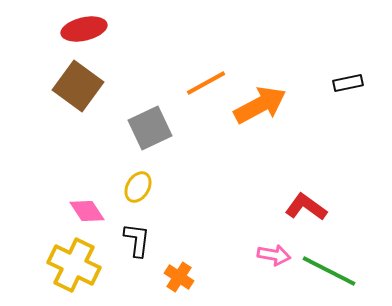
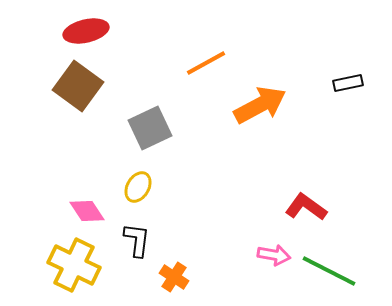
red ellipse: moved 2 px right, 2 px down
orange line: moved 20 px up
orange cross: moved 5 px left
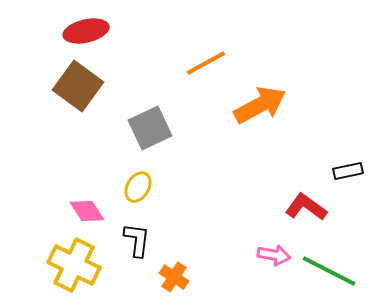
black rectangle: moved 88 px down
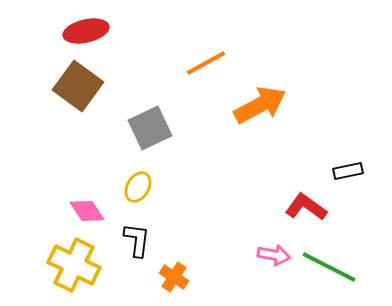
green line: moved 4 px up
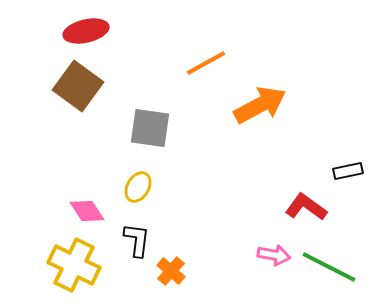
gray square: rotated 33 degrees clockwise
orange cross: moved 3 px left, 6 px up; rotated 8 degrees clockwise
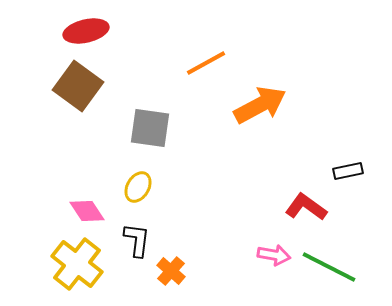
yellow cross: moved 3 px right, 1 px up; rotated 12 degrees clockwise
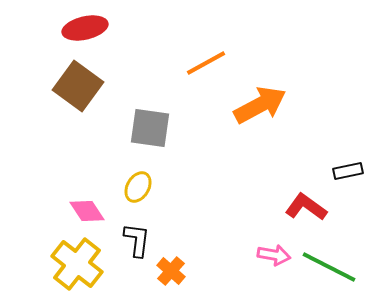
red ellipse: moved 1 px left, 3 px up
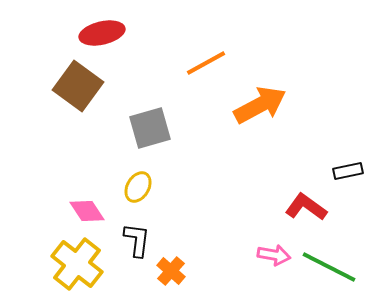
red ellipse: moved 17 px right, 5 px down
gray square: rotated 24 degrees counterclockwise
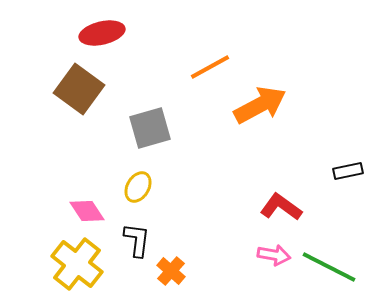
orange line: moved 4 px right, 4 px down
brown square: moved 1 px right, 3 px down
red L-shape: moved 25 px left
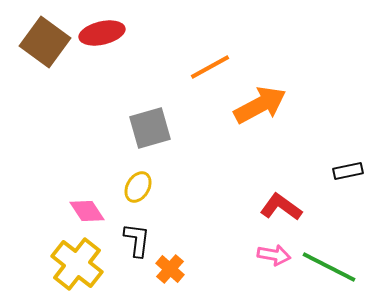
brown square: moved 34 px left, 47 px up
orange cross: moved 1 px left, 2 px up
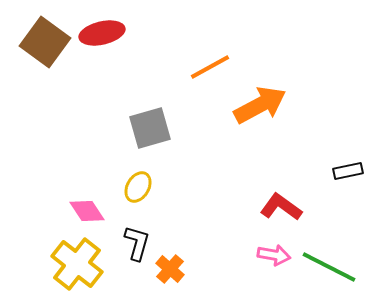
black L-shape: moved 3 px down; rotated 9 degrees clockwise
